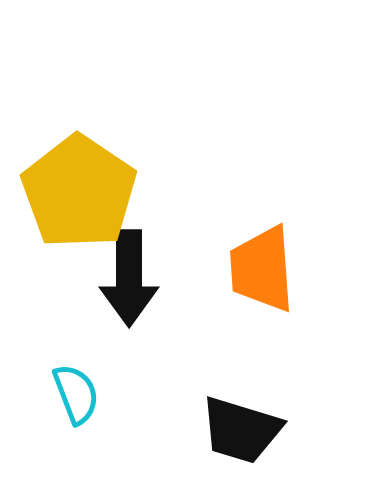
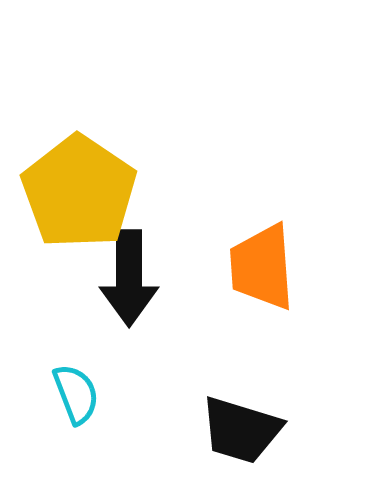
orange trapezoid: moved 2 px up
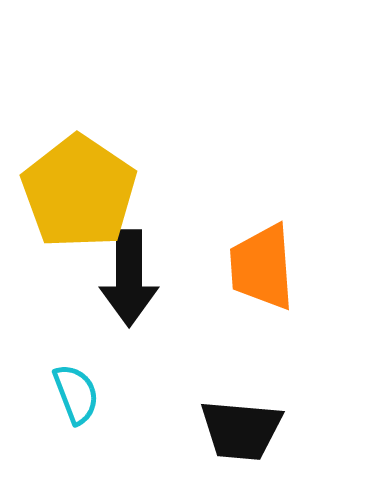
black trapezoid: rotated 12 degrees counterclockwise
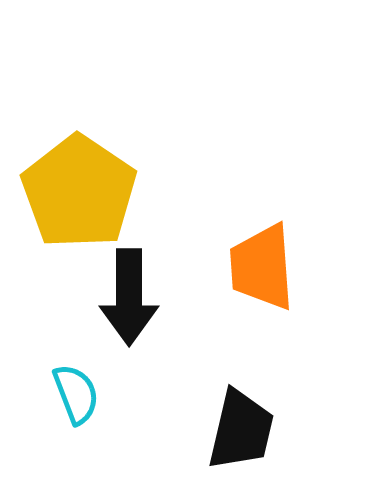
black arrow: moved 19 px down
black trapezoid: rotated 82 degrees counterclockwise
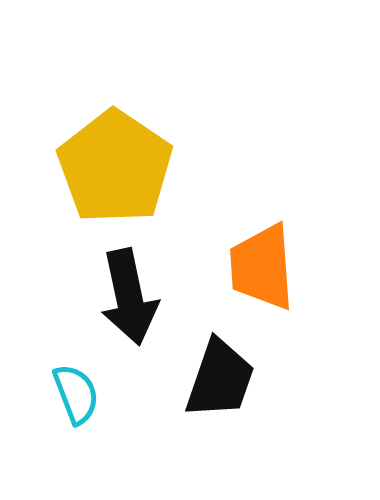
yellow pentagon: moved 36 px right, 25 px up
black arrow: rotated 12 degrees counterclockwise
black trapezoid: moved 21 px left, 51 px up; rotated 6 degrees clockwise
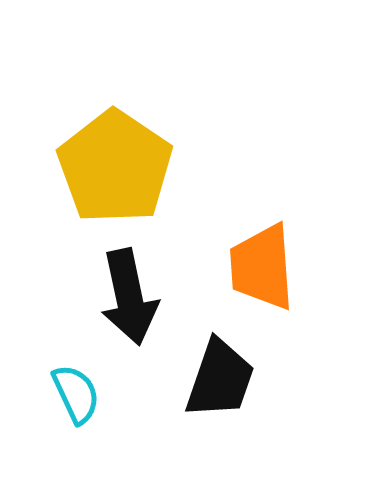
cyan semicircle: rotated 4 degrees counterclockwise
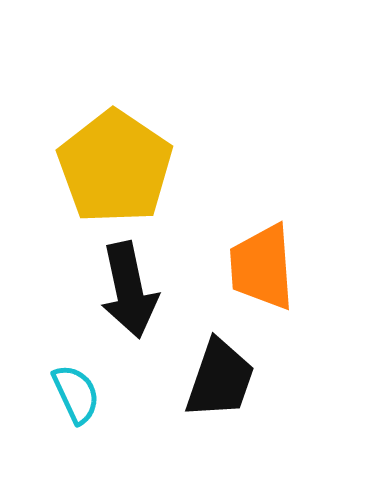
black arrow: moved 7 px up
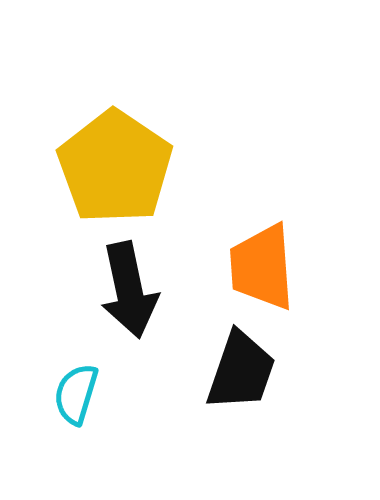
black trapezoid: moved 21 px right, 8 px up
cyan semicircle: rotated 138 degrees counterclockwise
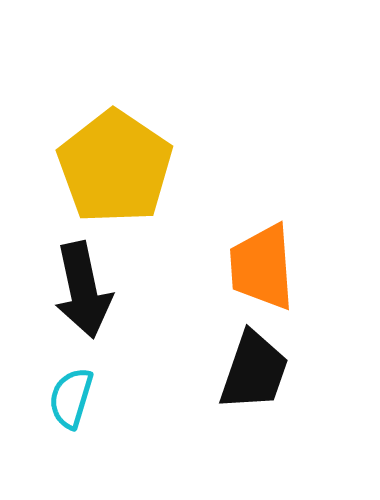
black arrow: moved 46 px left
black trapezoid: moved 13 px right
cyan semicircle: moved 5 px left, 4 px down
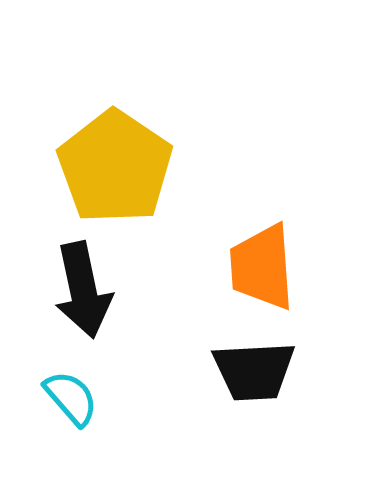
black trapezoid: rotated 68 degrees clockwise
cyan semicircle: rotated 122 degrees clockwise
